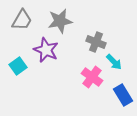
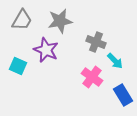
cyan arrow: moved 1 px right, 1 px up
cyan square: rotated 30 degrees counterclockwise
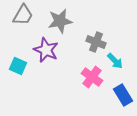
gray trapezoid: moved 1 px right, 5 px up
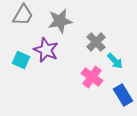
gray cross: rotated 24 degrees clockwise
cyan square: moved 3 px right, 6 px up
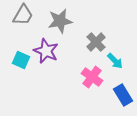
purple star: moved 1 px down
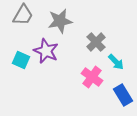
cyan arrow: moved 1 px right, 1 px down
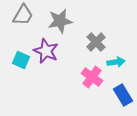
cyan arrow: rotated 54 degrees counterclockwise
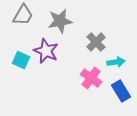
pink cross: moved 1 px left, 1 px down
blue rectangle: moved 2 px left, 4 px up
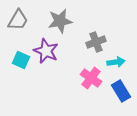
gray trapezoid: moved 5 px left, 5 px down
gray cross: rotated 24 degrees clockwise
